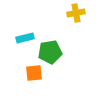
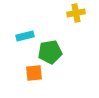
cyan rectangle: moved 2 px up
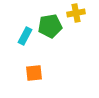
cyan rectangle: rotated 48 degrees counterclockwise
green pentagon: moved 26 px up
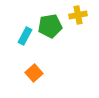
yellow cross: moved 2 px right, 2 px down
orange square: rotated 36 degrees counterclockwise
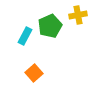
green pentagon: rotated 15 degrees counterclockwise
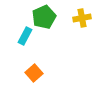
yellow cross: moved 4 px right, 3 px down
green pentagon: moved 6 px left, 9 px up
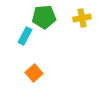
green pentagon: rotated 20 degrees clockwise
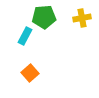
orange square: moved 4 px left
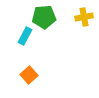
yellow cross: moved 2 px right, 1 px up
orange square: moved 1 px left, 2 px down
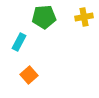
cyan rectangle: moved 6 px left, 6 px down
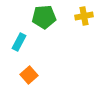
yellow cross: moved 1 px up
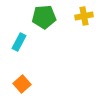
orange square: moved 7 px left, 9 px down
